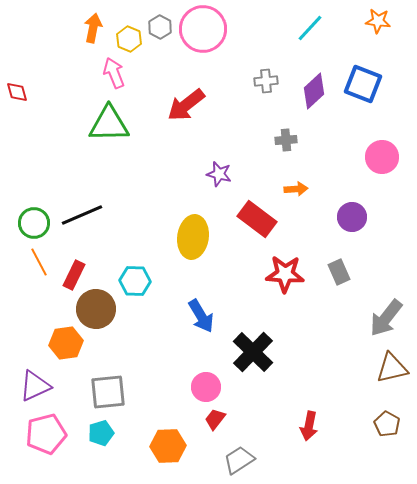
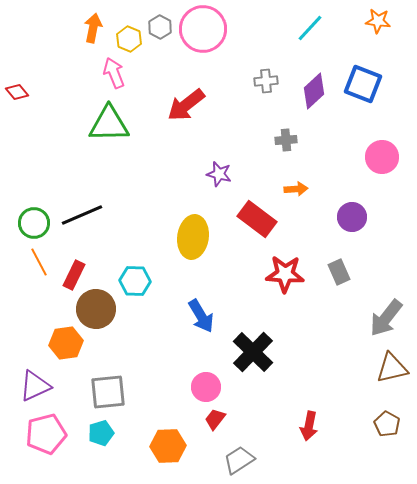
red diamond at (17, 92): rotated 25 degrees counterclockwise
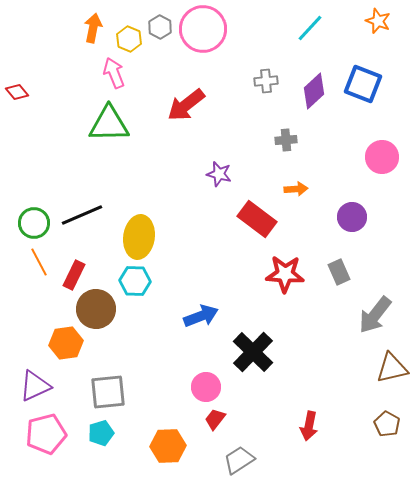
orange star at (378, 21): rotated 15 degrees clockwise
yellow ellipse at (193, 237): moved 54 px left
blue arrow at (201, 316): rotated 80 degrees counterclockwise
gray arrow at (386, 318): moved 11 px left, 3 px up
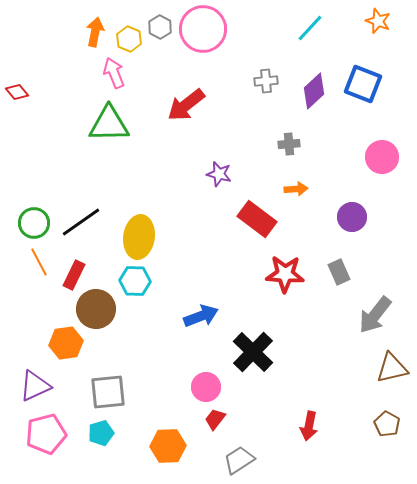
orange arrow at (93, 28): moved 2 px right, 4 px down
gray cross at (286, 140): moved 3 px right, 4 px down
black line at (82, 215): moved 1 px left, 7 px down; rotated 12 degrees counterclockwise
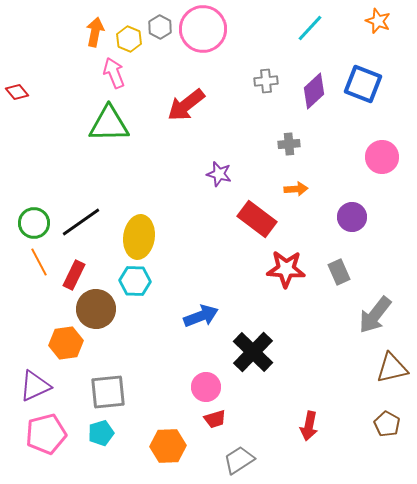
red star at (285, 274): moved 1 px right, 5 px up
red trapezoid at (215, 419): rotated 145 degrees counterclockwise
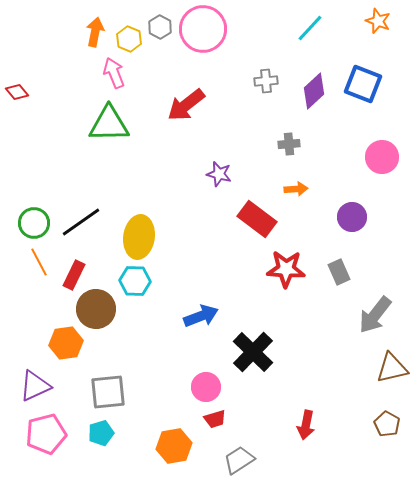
red arrow at (309, 426): moved 3 px left, 1 px up
orange hexagon at (168, 446): moved 6 px right; rotated 8 degrees counterclockwise
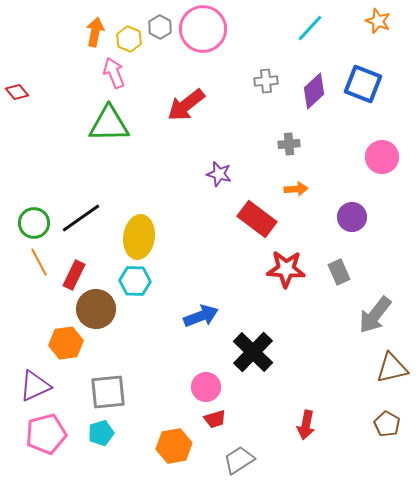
black line at (81, 222): moved 4 px up
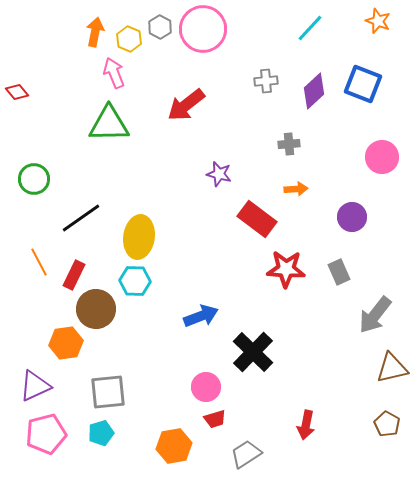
green circle at (34, 223): moved 44 px up
gray trapezoid at (239, 460): moved 7 px right, 6 px up
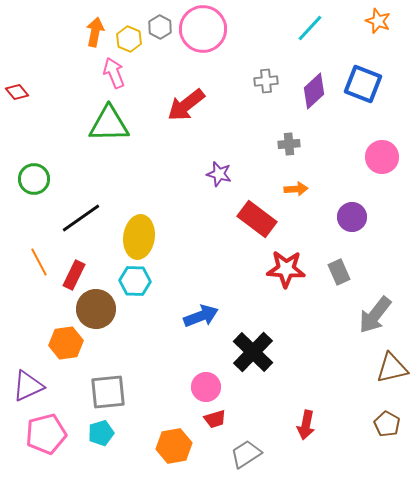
purple triangle at (35, 386): moved 7 px left
